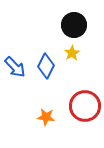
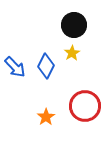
orange star: rotated 30 degrees clockwise
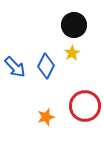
orange star: rotated 18 degrees clockwise
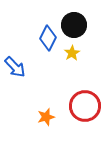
blue diamond: moved 2 px right, 28 px up
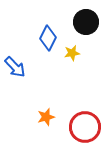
black circle: moved 12 px right, 3 px up
yellow star: rotated 21 degrees clockwise
red circle: moved 21 px down
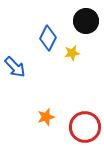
black circle: moved 1 px up
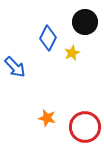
black circle: moved 1 px left, 1 px down
yellow star: rotated 14 degrees counterclockwise
orange star: moved 1 px right, 1 px down; rotated 30 degrees clockwise
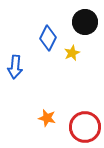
blue arrow: rotated 50 degrees clockwise
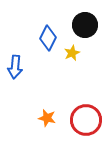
black circle: moved 3 px down
red circle: moved 1 px right, 7 px up
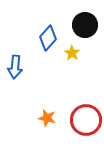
blue diamond: rotated 15 degrees clockwise
yellow star: rotated 14 degrees counterclockwise
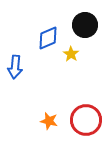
blue diamond: rotated 25 degrees clockwise
yellow star: moved 1 px left, 1 px down
orange star: moved 2 px right, 3 px down
